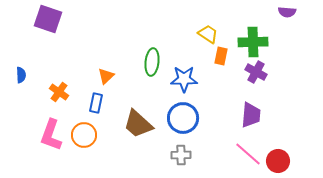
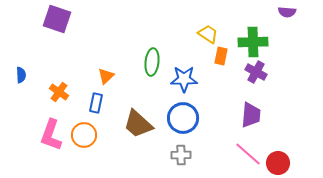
purple square: moved 9 px right
red circle: moved 2 px down
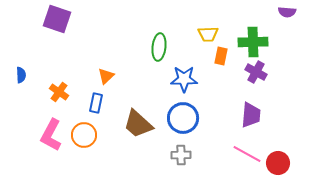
yellow trapezoid: rotated 145 degrees clockwise
green ellipse: moved 7 px right, 15 px up
pink L-shape: rotated 8 degrees clockwise
pink line: moved 1 px left; rotated 12 degrees counterclockwise
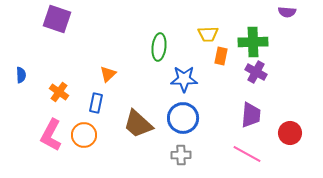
orange triangle: moved 2 px right, 2 px up
red circle: moved 12 px right, 30 px up
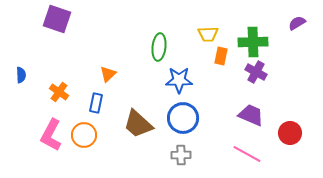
purple semicircle: moved 10 px right, 11 px down; rotated 144 degrees clockwise
blue star: moved 5 px left, 1 px down
purple trapezoid: rotated 72 degrees counterclockwise
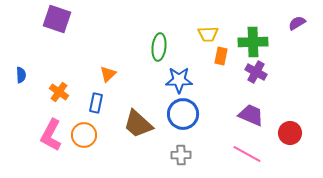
blue circle: moved 4 px up
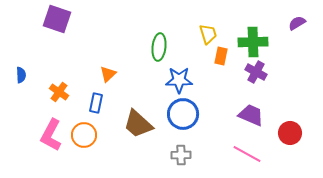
yellow trapezoid: rotated 105 degrees counterclockwise
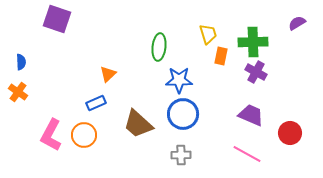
blue semicircle: moved 13 px up
orange cross: moved 41 px left
blue rectangle: rotated 54 degrees clockwise
